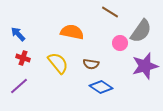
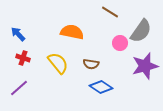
purple line: moved 2 px down
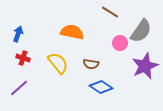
blue arrow: rotated 63 degrees clockwise
purple star: rotated 8 degrees counterclockwise
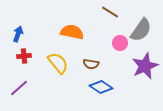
gray semicircle: moved 1 px up
red cross: moved 1 px right, 2 px up; rotated 24 degrees counterclockwise
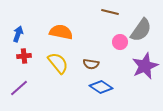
brown line: rotated 18 degrees counterclockwise
orange semicircle: moved 11 px left
pink circle: moved 1 px up
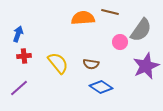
orange semicircle: moved 22 px right, 14 px up; rotated 15 degrees counterclockwise
purple star: moved 1 px right
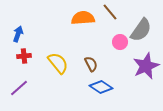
brown line: rotated 36 degrees clockwise
brown semicircle: rotated 126 degrees counterclockwise
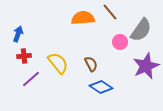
purple line: moved 12 px right, 9 px up
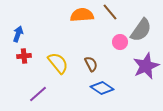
orange semicircle: moved 1 px left, 3 px up
purple line: moved 7 px right, 15 px down
blue diamond: moved 1 px right, 1 px down
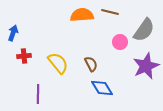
brown line: rotated 36 degrees counterclockwise
gray semicircle: moved 3 px right
blue arrow: moved 5 px left, 1 px up
blue diamond: rotated 25 degrees clockwise
purple line: rotated 48 degrees counterclockwise
